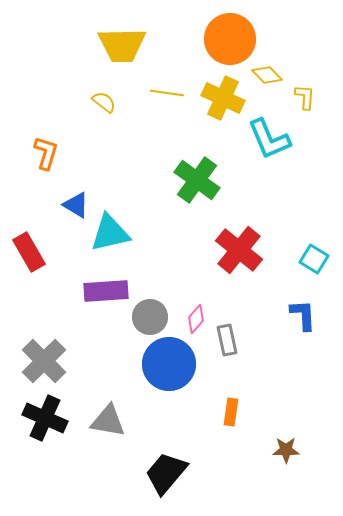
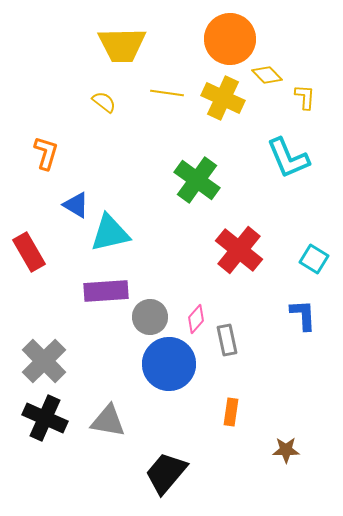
cyan L-shape: moved 19 px right, 19 px down
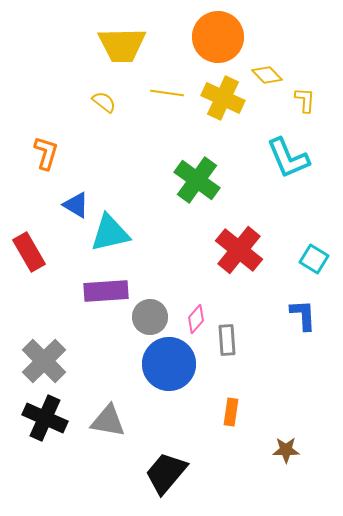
orange circle: moved 12 px left, 2 px up
yellow L-shape: moved 3 px down
gray rectangle: rotated 8 degrees clockwise
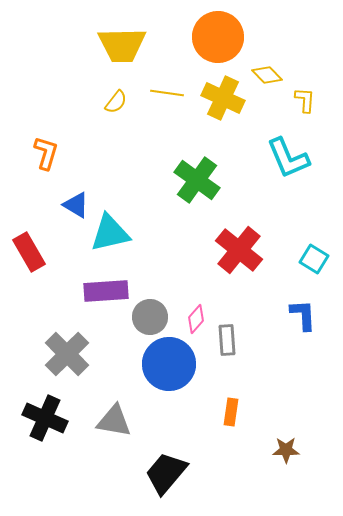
yellow semicircle: moved 12 px right; rotated 90 degrees clockwise
gray cross: moved 23 px right, 7 px up
gray triangle: moved 6 px right
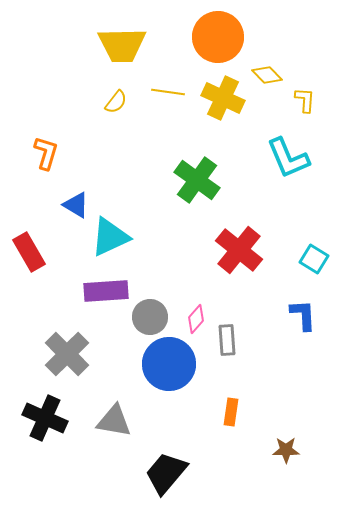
yellow line: moved 1 px right, 1 px up
cyan triangle: moved 4 px down; rotated 12 degrees counterclockwise
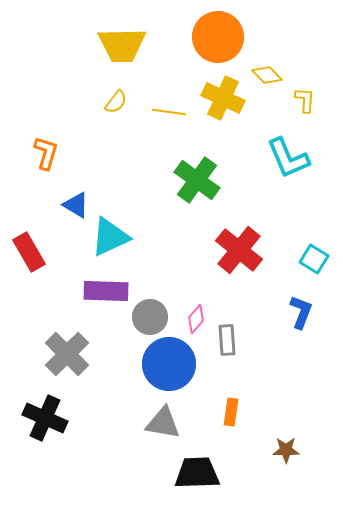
yellow line: moved 1 px right, 20 px down
purple rectangle: rotated 6 degrees clockwise
blue L-shape: moved 2 px left, 3 px up; rotated 24 degrees clockwise
gray triangle: moved 49 px right, 2 px down
black trapezoid: moved 31 px right; rotated 48 degrees clockwise
